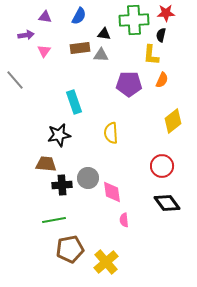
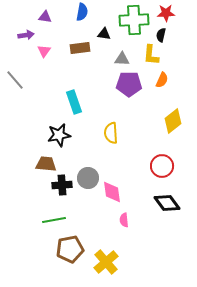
blue semicircle: moved 3 px right, 4 px up; rotated 18 degrees counterclockwise
gray triangle: moved 21 px right, 4 px down
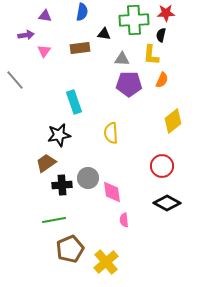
purple triangle: moved 1 px up
brown trapezoid: moved 1 px up; rotated 40 degrees counterclockwise
black diamond: rotated 24 degrees counterclockwise
brown pentagon: rotated 12 degrees counterclockwise
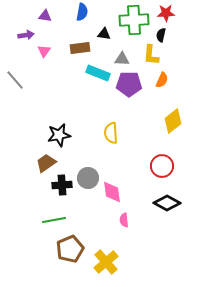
cyan rectangle: moved 24 px right, 29 px up; rotated 50 degrees counterclockwise
